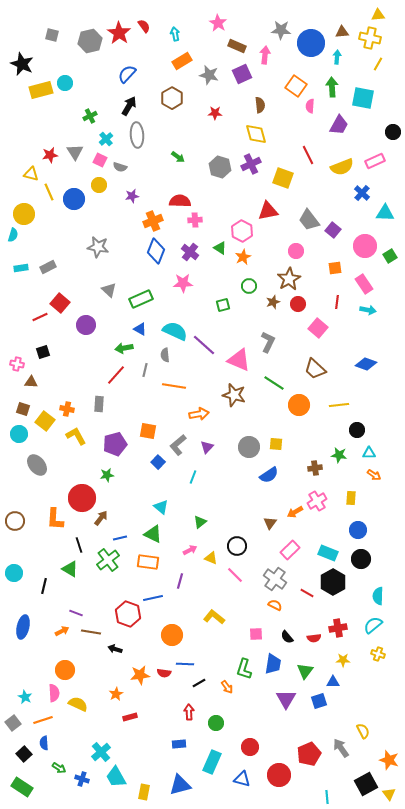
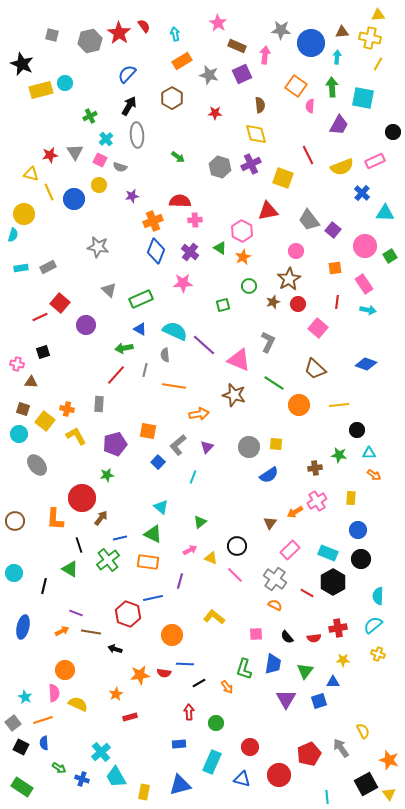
black square at (24, 754): moved 3 px left, 7 px up; rotated 21 degrees counterclockwise
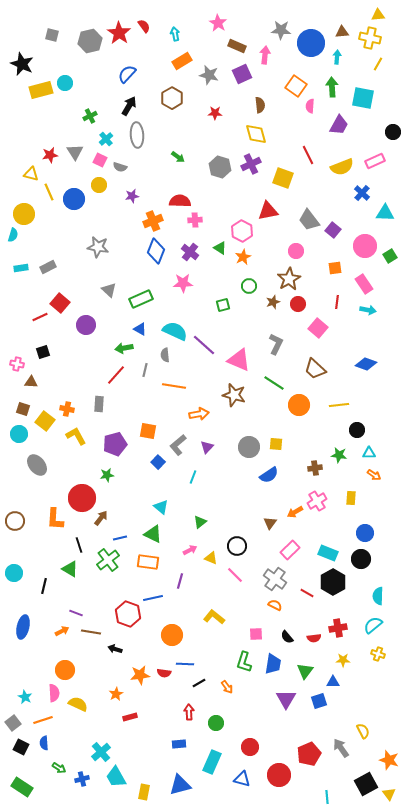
gray L-shape at (268, 342): moved 8 px right, 2 px down
blue circle at (358, 530): moved 7 px right, 3 px down
green L-shape at (244, 669): moved 7 px up
blue cross at (82, 779): rotated 32 degrees counterclockwise
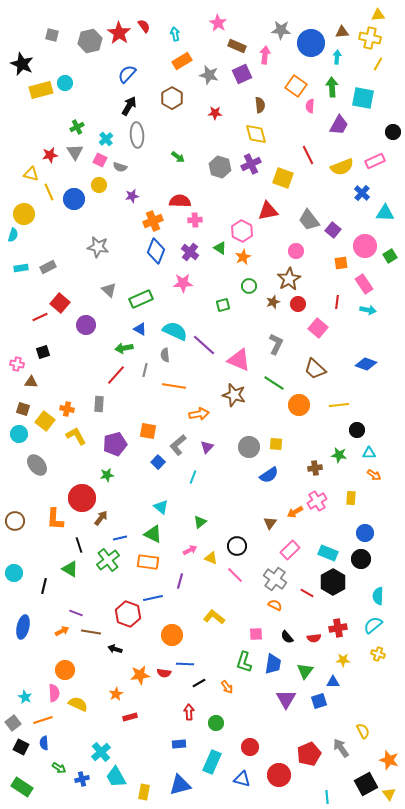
green cross at (90, 116): moved 13 px left, 11 px down
orange square at (335, 268): moved 6 px right, 5 px up
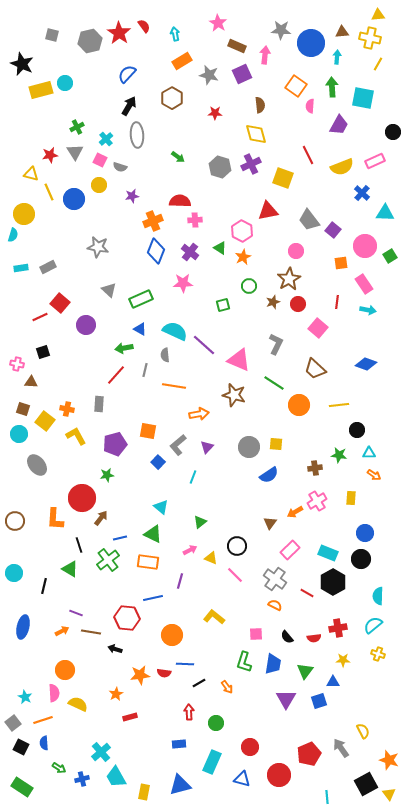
red hexagon at (128, 614): moved 1 px left, 4 px down; rotated 15 degrees counterclockwise
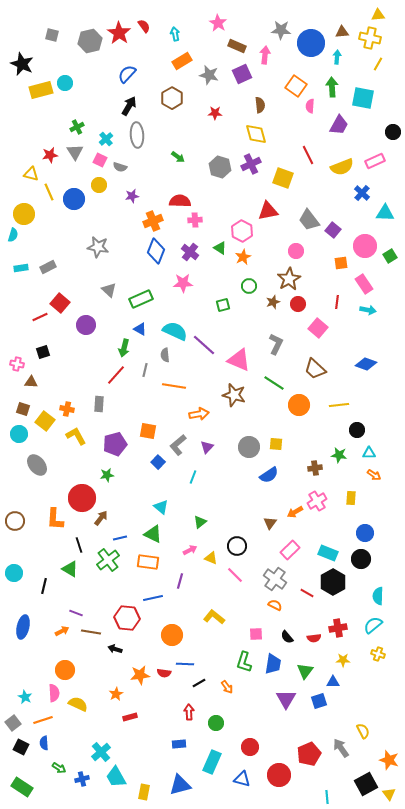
green arrow at (124, 348): rotated 66 degrees counterclockwise
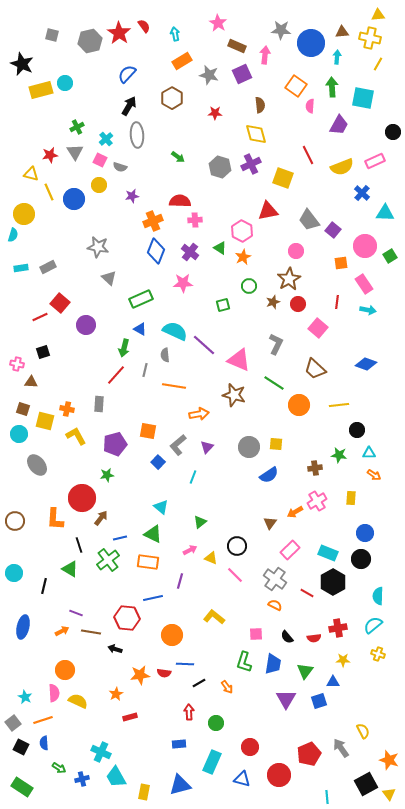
gray triangle at (109, 290): moved 12 px up
yellow square at (45, 421): rotated 24 degrees counterclockwise
yellow semicircle at (78, 704): moved 3 px up
cyan cross at (101, 752): rotated 24 degrees counterclockwise
